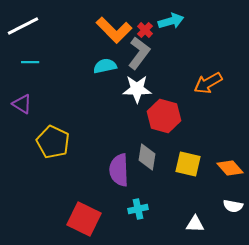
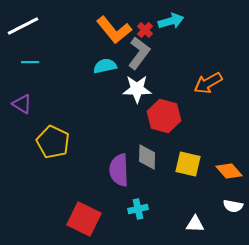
orange L-shape: rotated 6 degrees clockwise
gray diamond: rotated 8 degrees counterclockwise
orange diamond: moved 1 px left, 3 px down
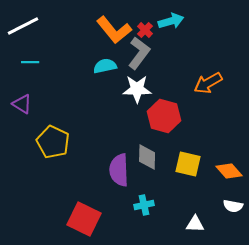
cyan cross: moved 6 px right, 4 px up
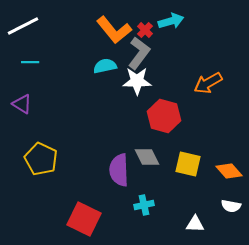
white star: moved 8 px up
yellow pentagon: moved 12 px left, 17 px down
gray diamond: rotated 28 degrees counterclockwise
white semicircle: moved 2 px left
